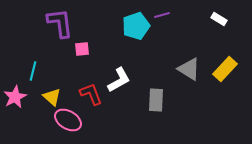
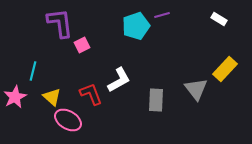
pink square: moved 4 px up; rotated 21 degrees counterclockwise
gray triangle: moved 7 px right, 20 px down; rotated 20 degrees clockwise
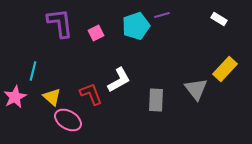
pink square: moved 14 px right, 12 px up
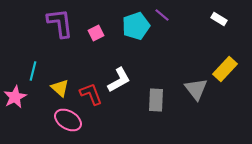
purple line: rotated 56 degrees clockwise
yellow triangle: moved 8 px right, 9 px up
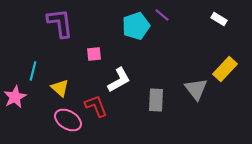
pink square: moved 2 px left, 21 px down; rotated 21 degrees clockwise
red L-shape: moved 5 px right, 12 px down
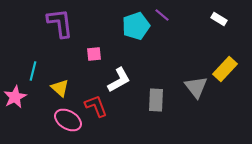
gray triangle: moved 2 px up
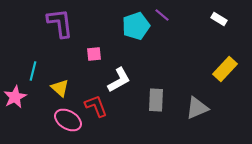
gray triangle: moved 1 px right, 21 px down; rotated 45 degrees clockwise
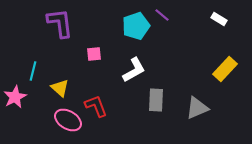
white L-shape: moved 15 px right, 10 px up
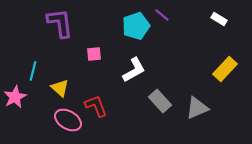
gray rectangle: moved 4 px right, 1 px down; rotated 45 degrees counterclockwise
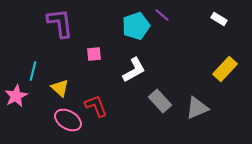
pink star: moved 1 px right, 1 px up
